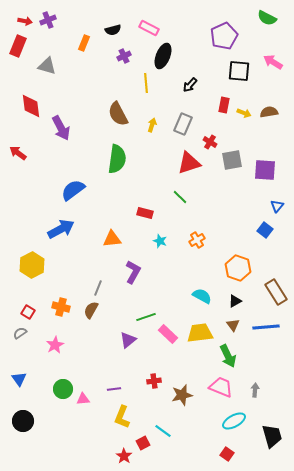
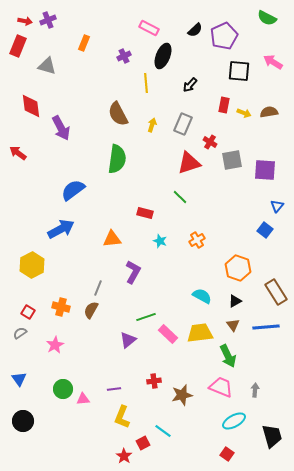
black semicircle at (113, 30): moved 82 px right; rotated 28 degrees counterclockwise
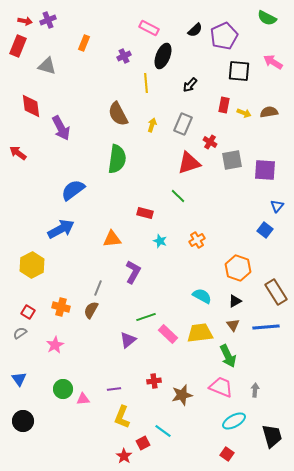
green line at (180, 197): moved 2 px left, 1 px up
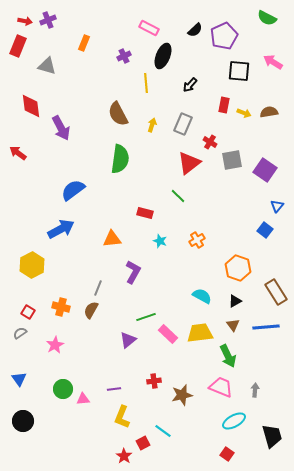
green semicircle at (117, 159): moved 3 px right
red triangle at (189, 163): rotated 20 degrees counterclockwise
purple square at (265, 170): rotated 30 degrees clockwise
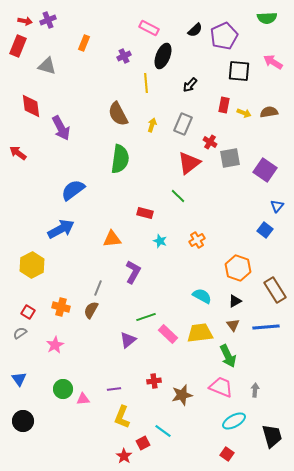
green semicircle at (267, 18): rotated 30 degrees counterclockwise
gray square at (232, 160): moved 2 px left, 2 px up
brown rectangle at (276, 292): moved 1 px left, 2 px up
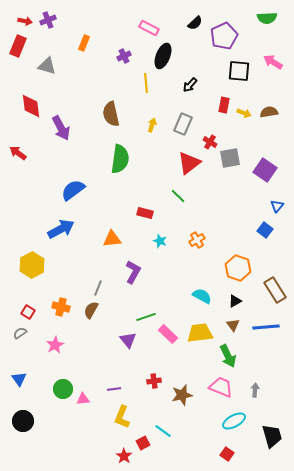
black semicircle at (195, 30): moved 7 px up
brown semicircle at (118, 114): moved 7 px left; rotated 15 degrees clockwise
purple triangle at (128, 340): rotated 30 degrees counterclockwise
